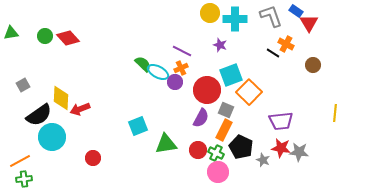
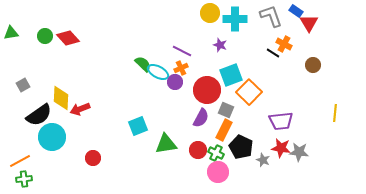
orange cross at (286, 44): moved 2 px left
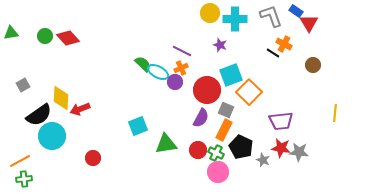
cyan circle at (52, 137): moved 1 px up
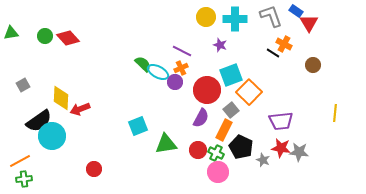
yellow circle at (210, 13): moved 4 px left, 4 px down
gray square at (226, 110): moved 5 px right; rotated 28 degrees clockwise
black semicircle at (39, 115): moved 6 px down
red circle at (93, 158): moved 1 px right, 11 px down
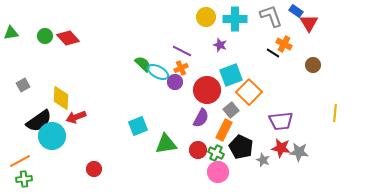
red arrow at (80, 109): moved 4 px left, 8 px down
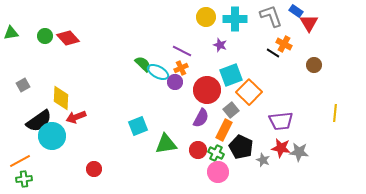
brown circle at (313, 65): moved 1 px right
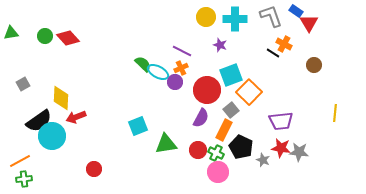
gray square at (23, 85): moved 1 px up
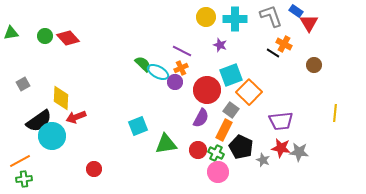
gray square at (231, 110): rotated 14 degrees counterclockwise
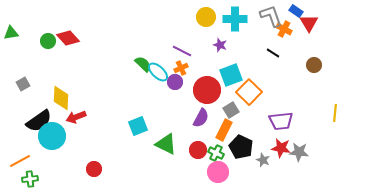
green circle at (45, 36): moved 3 px right, 5 px down
orange cross at (284, 44): moved 15 px up
cyan ellipse at (158, 72): rotated 15 degrees clockwise
gray square at (231, 110): rotated 21 degrees clockwise
green triangle at (166, 144): rotated 35 degrees clockwise
green cross at (24, 179): moved 6 px right
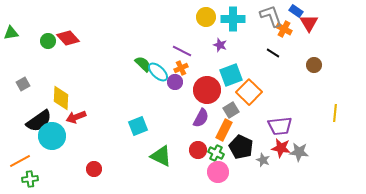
cyan cross at (235, 19): moved 2 px left
purple trapezoid at (281, 121): moved 1 px left, 5 px down
green triangle at (166, 144): moved 5 px left, 12 px down
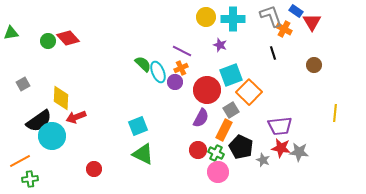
red triangle at (309, 23): moved 3 px right, 1 px up
black line at (273, 53): rotated 40 degrees clockwise
cyan ellipse at (158, 72): rotated 25 degrees clockwise
green triangle at (161, 156): moved 18 px left, 2 px up
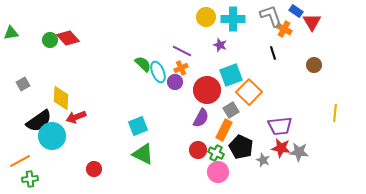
green circle at (48, 41): moved 2 px right, 1 px up
